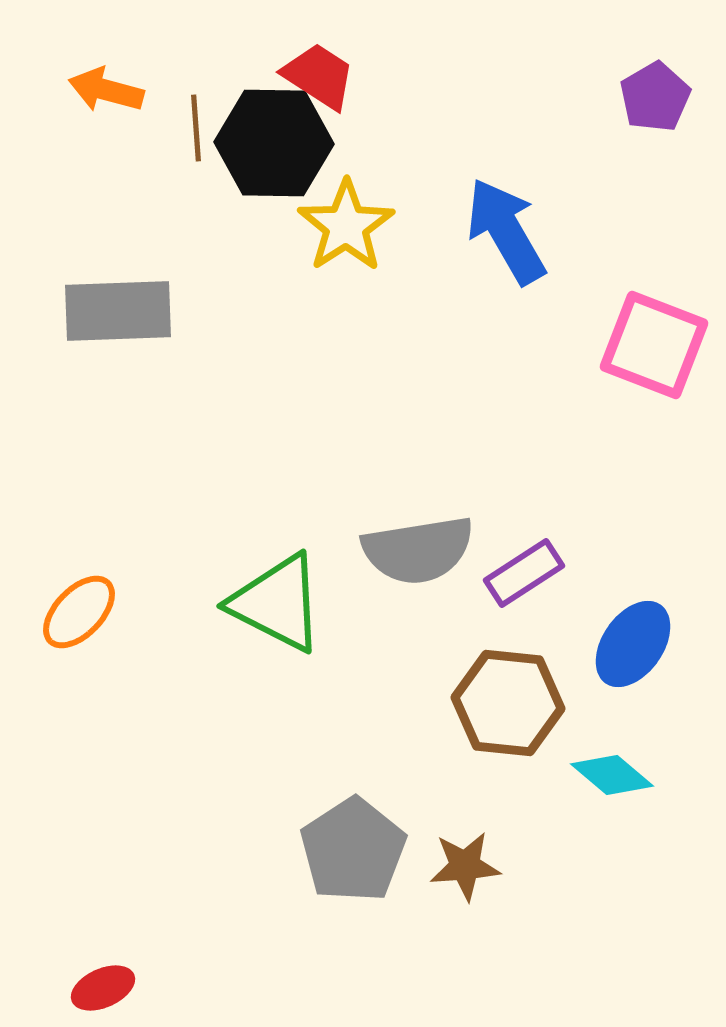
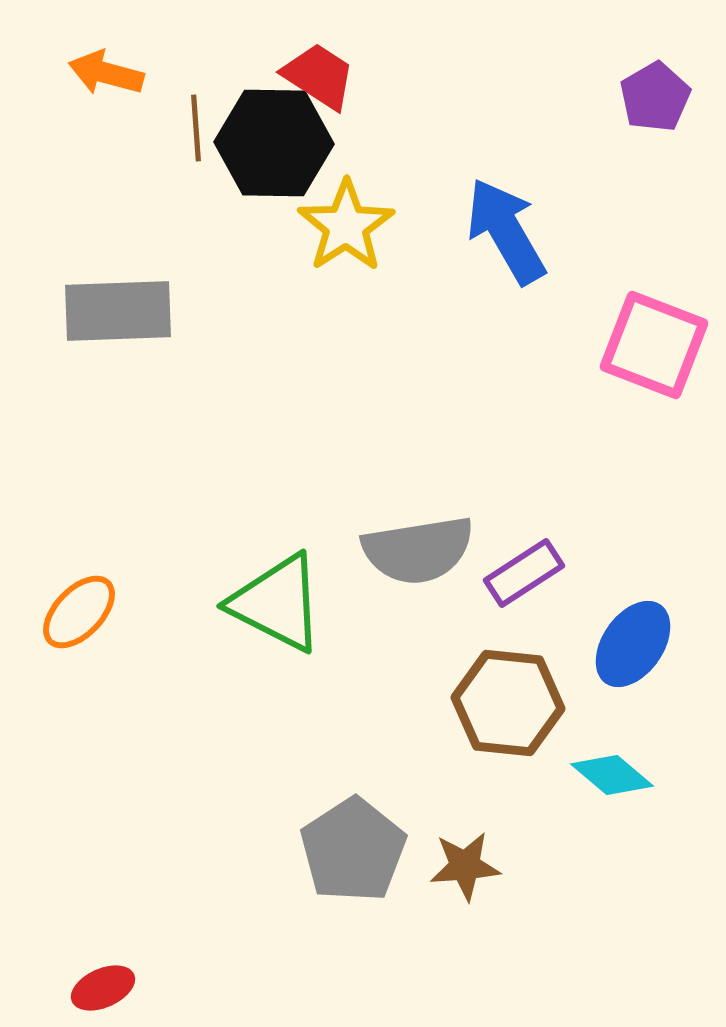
orange arrow: moved 17 px up
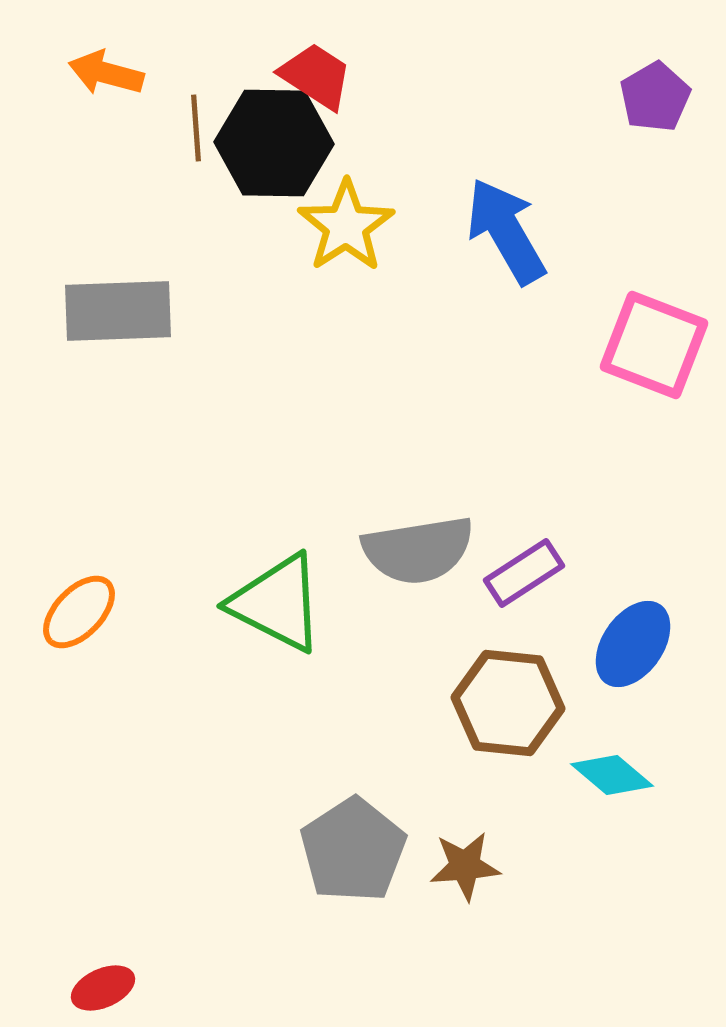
red trapezoid: moved 3 px left
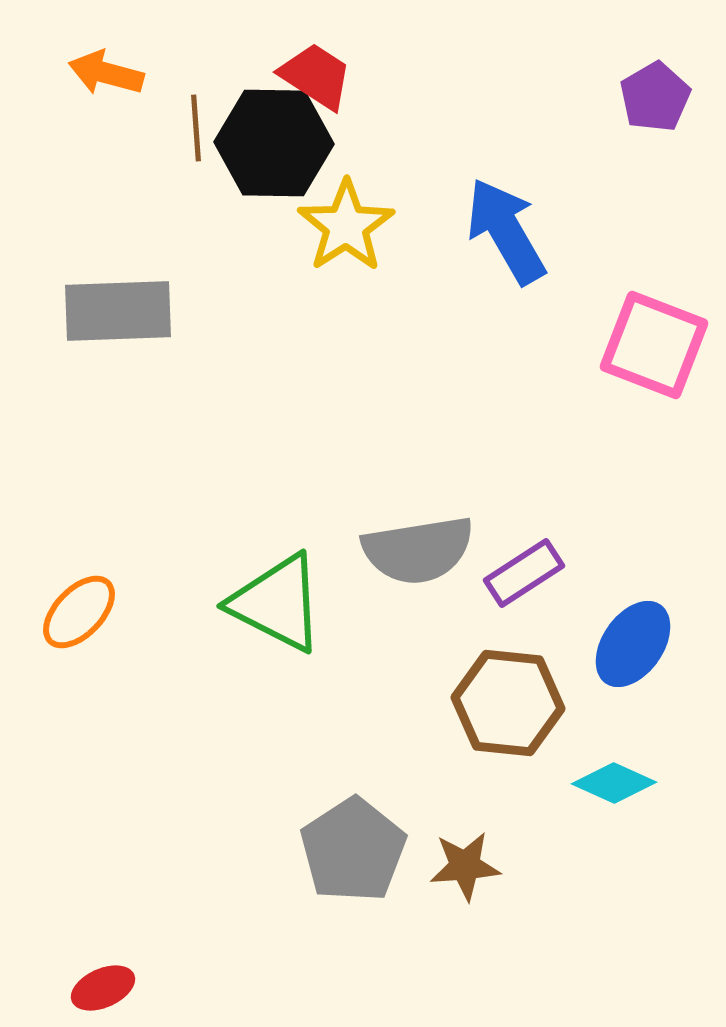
cyan diamond: moved 2 px right, 8 px down; rotated 16 degrees counterclockwise
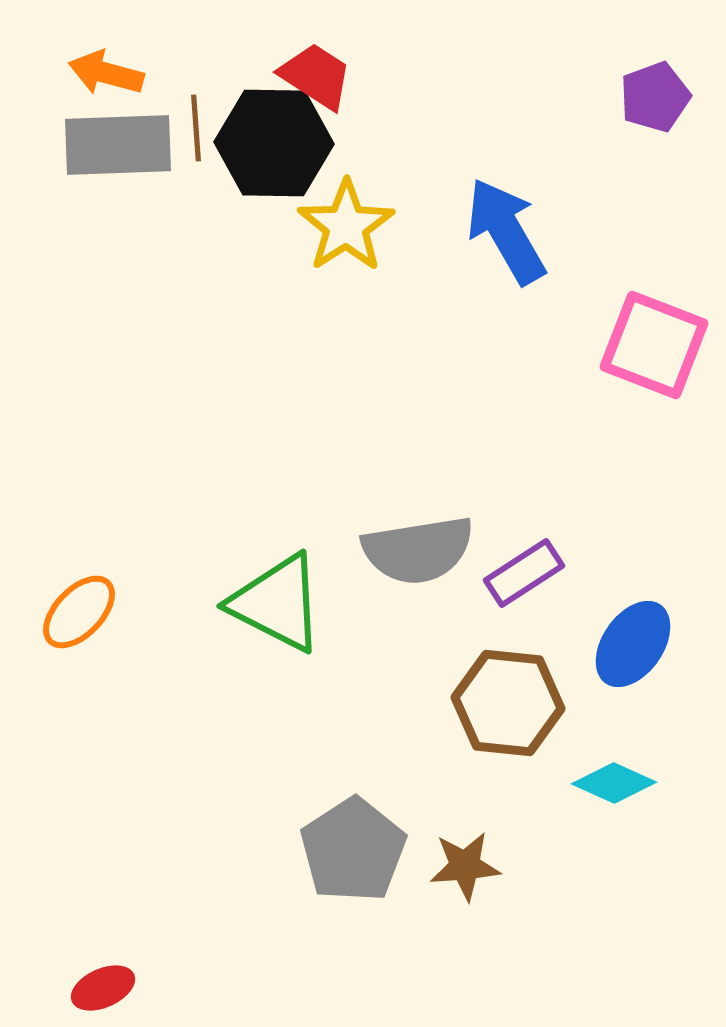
purple pentagon: rotated 10 degrees clockwise
gray rectangle: moved 166 px up
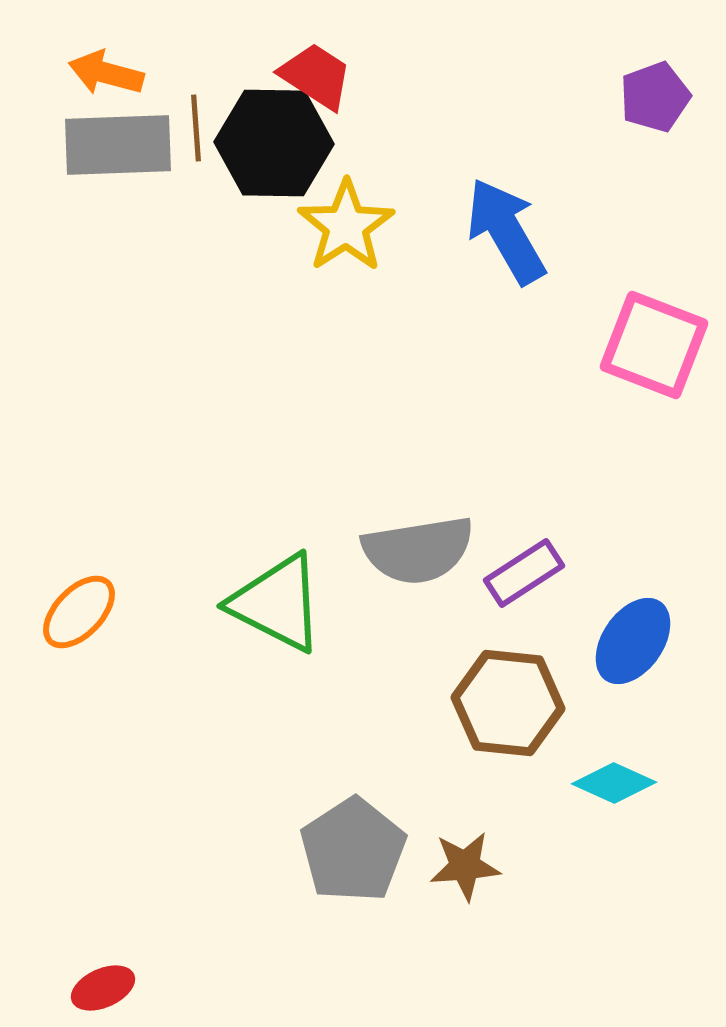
blue ellipse: moved 3 px up
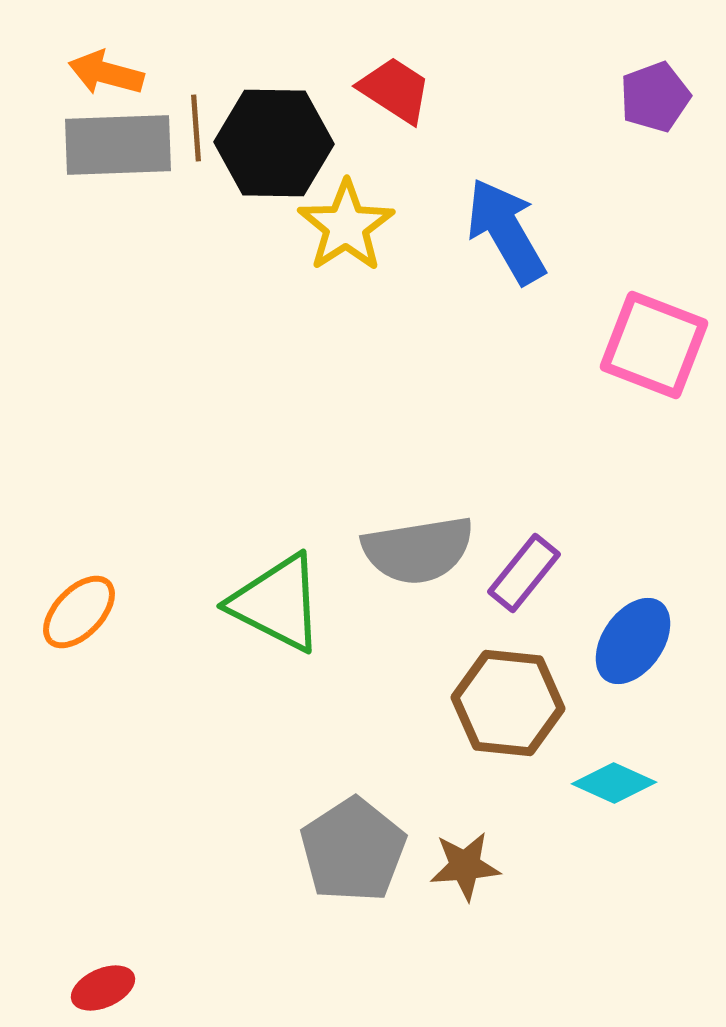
red trapezoid: moved 79 px right, 14 px down
purple rectangle: rotated 18 degrees counterclockwise
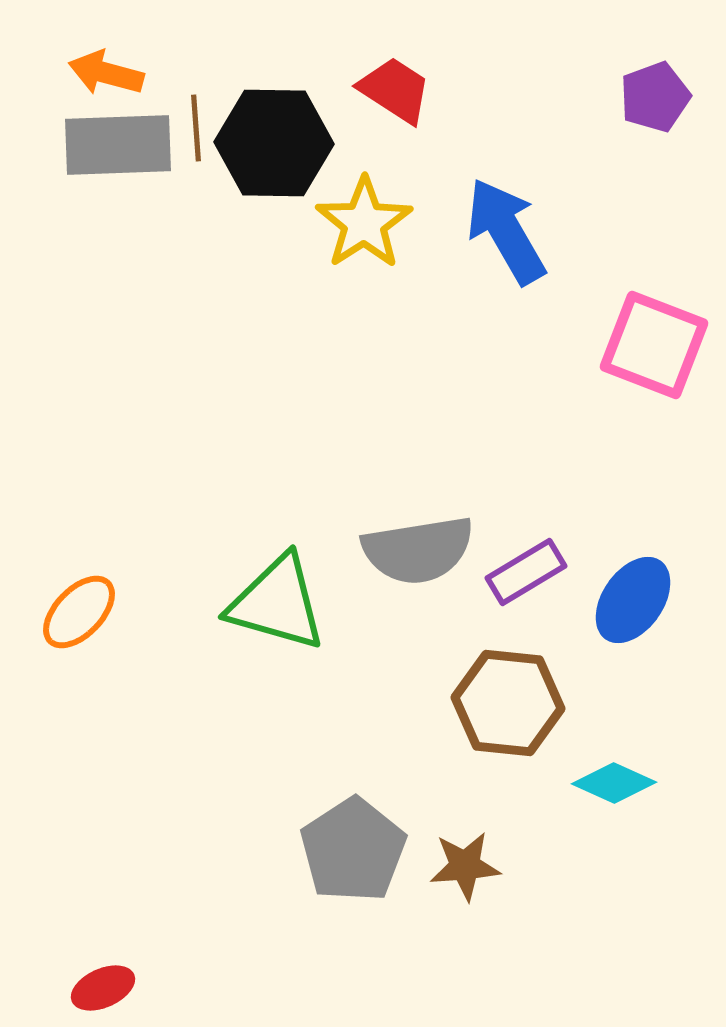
yellow star: moved 18 px right, 3 px up
purple rectangle: moved 2 px right, 1 px up; rotated 20 degrees clockwise
green triangle: rotated 11 degrees counterclockwise
blue ellipse: moved 41 px up
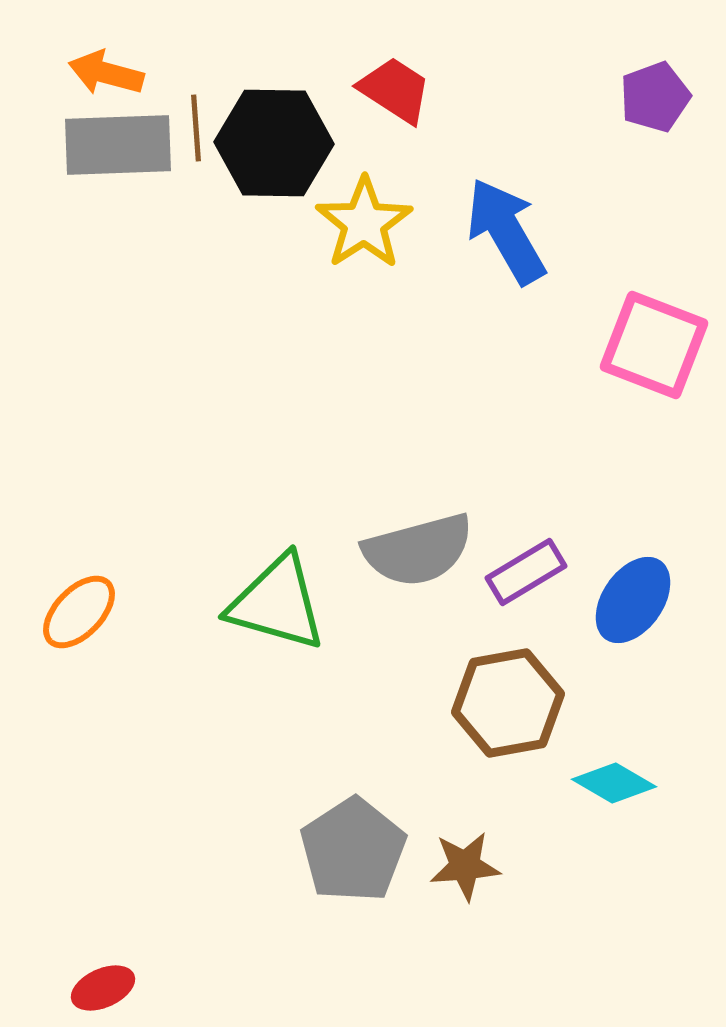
gray semicircle: rotated 6 degrees counterclockwise
brown hexagon: rotated 16 degrees counterclockwise
cyan diamond: rotated 6 degrees clockwise
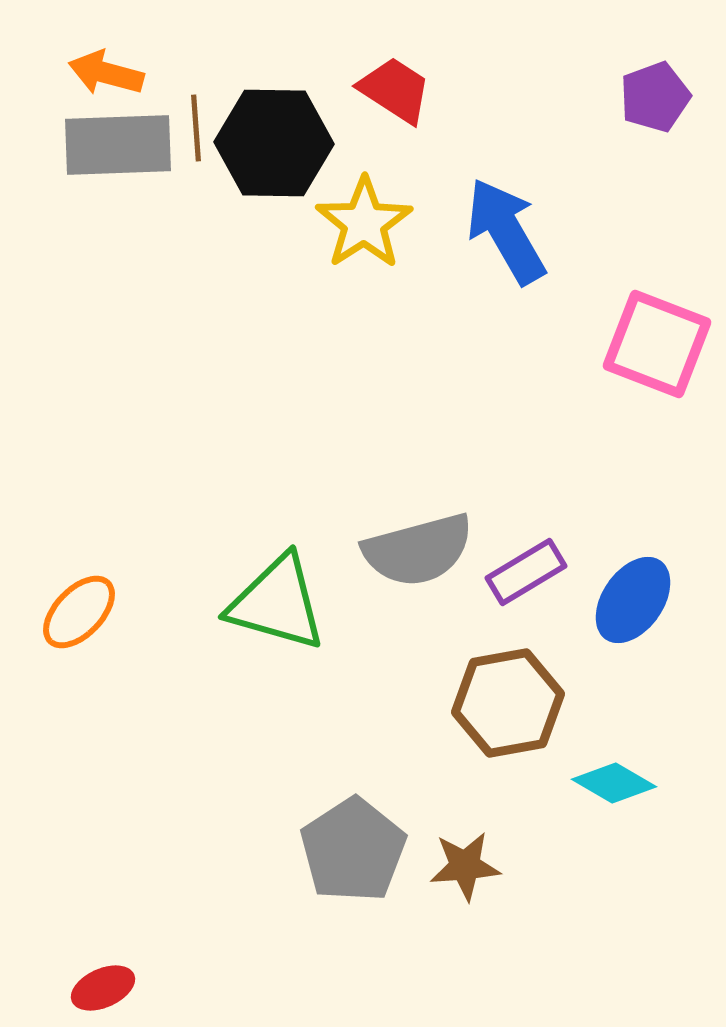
pink square: moved 3 px right, 1 px up
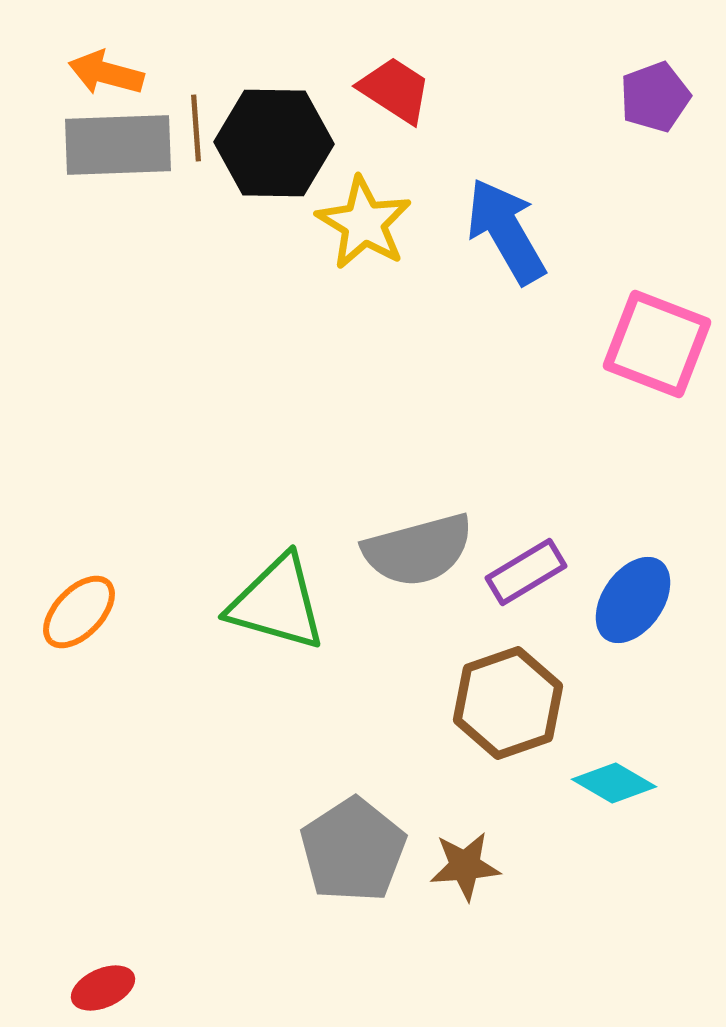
yellow star: rotated 8 degrees counterclockwise
brown hexagon: rotated 9 degrees counterclockwise
